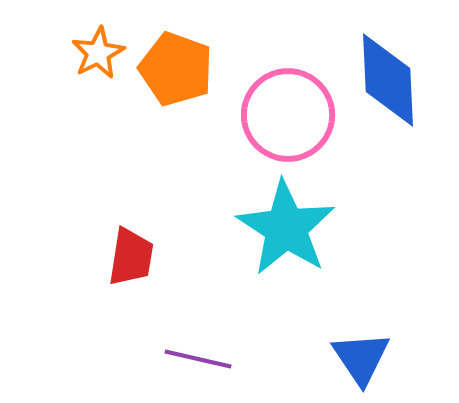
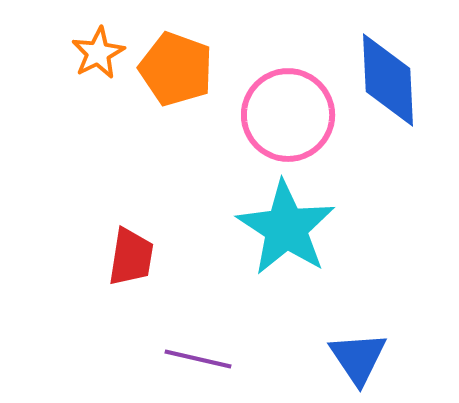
blue triangle: moved 3 px left
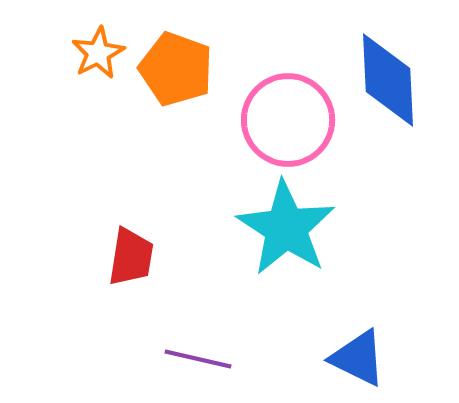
pink circle: moved 5 px down
blue triangle: rotated 30 degrees counterclockwise
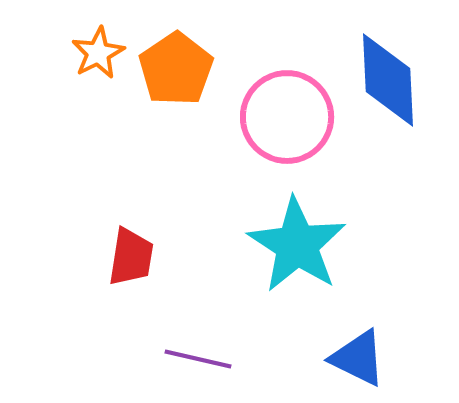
orange pentagon: rotated 18 degrees clockwise
pink circle: moved 1 px left, 3 px up
cyan star: moved 11 px right, 17 px down
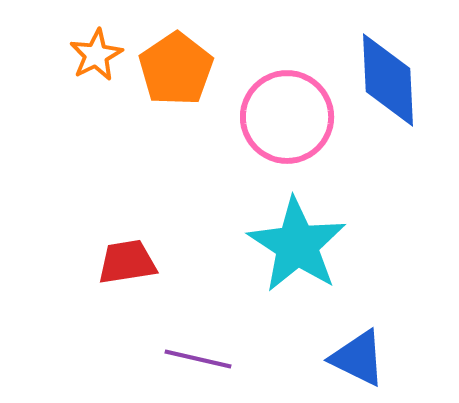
orange star: moved 2 px left, 2 px down
red trapezoid: moved 4 px left, 5 px down; rotated 108 degrees counterclockwise
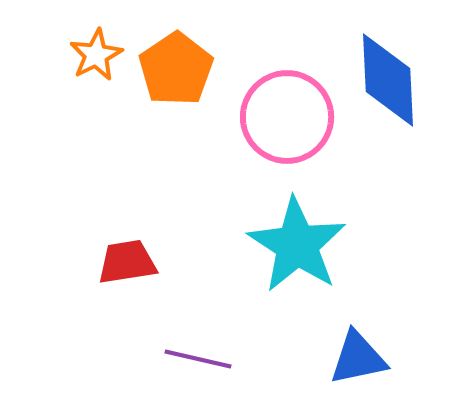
blue triangle: rotated 38 degrees counterclockwise
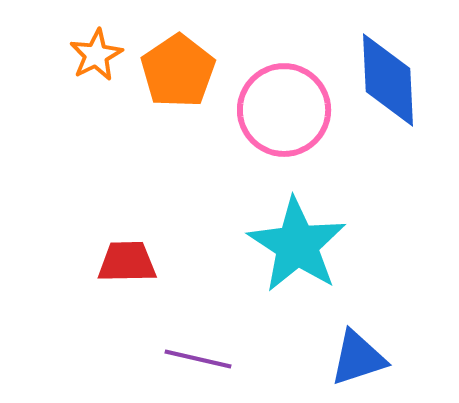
orange pentagon: moved 2 px right, 2 px down
pink circle: moved 3 px left, 7 px up
red trapezoid: rotated 8 degrees clockwise
blue triangle: rotated 6 degrees counterclockwise
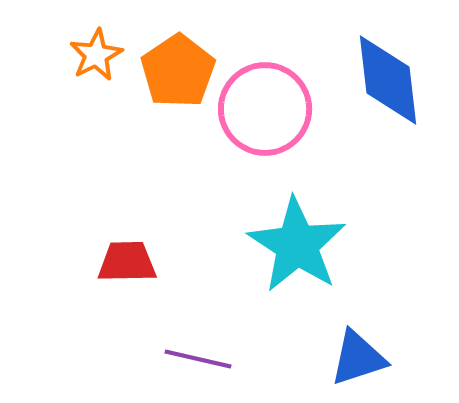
blue diamond: rotated 4 degrees counterclockwise
pink circle: moved 19 px left, 1 px up
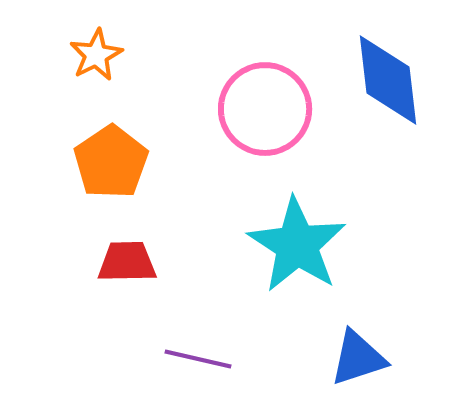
orange pentagon: moved 67 px left, 91 px down
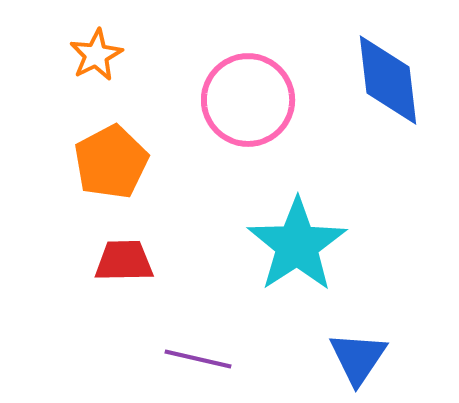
pink circle: moved 17 px left, 9 px up
orange pentagon: rotated 6 degrees clockwise
cyan star: rotated 6 degrees clockwise
red trapezoid: moved 3 px left, 1 px up
blue triangle: rotated 38 degrees counterclockwise
